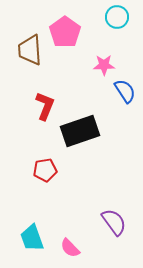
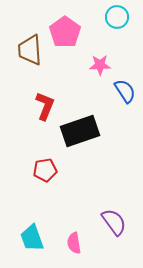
pink star: moved 4 px left
pink semicircle: moved 4 px right, 5 px up; rotated 35 degrees clockwise
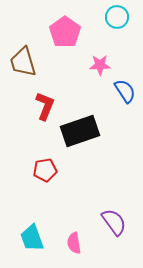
brown trapezoid: moved 7 px left, 12 px down; rotated 12 degrees counterclockwise
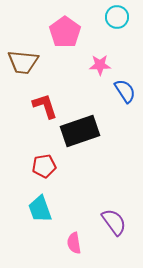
brown trapezoid: rotated 68 degrees counterclockwise
red L-shape: rotated 40 degrees counterclockwise
red pentagon: moved 1 px left, 4 px up
cyan trapezoid: moved 8 px right, 29 px up
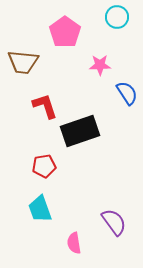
blue semicircle: moved 2 px right, 2 px down
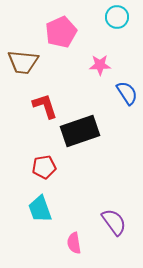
pink pentagon: moved 4 px left; rotated 12 degrees clockwise
red pentagon: moved 1 px down
